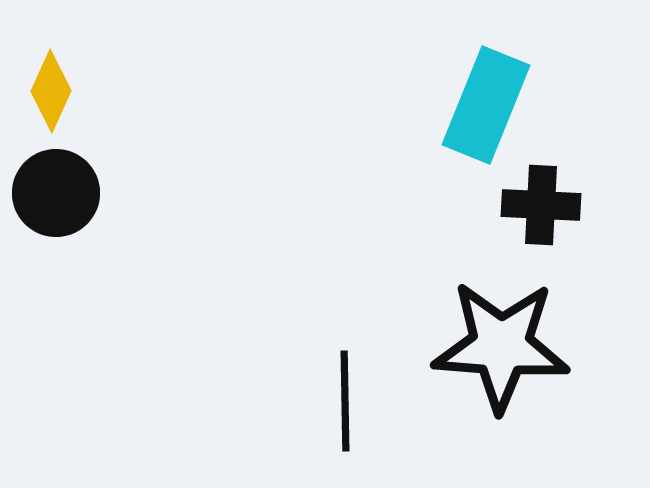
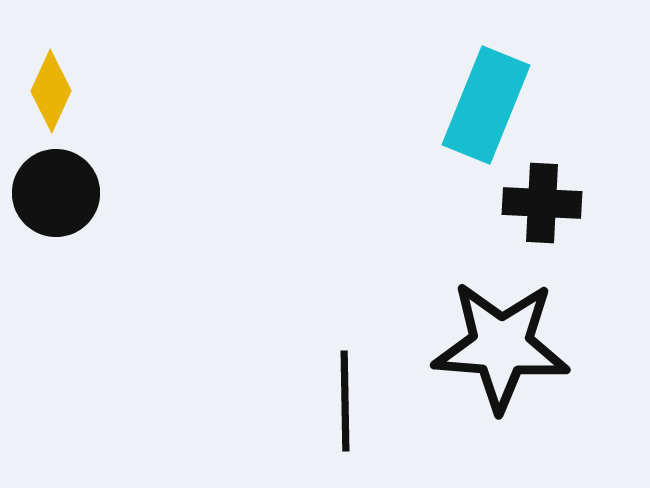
black cross: moved 1 px right, 2 px up
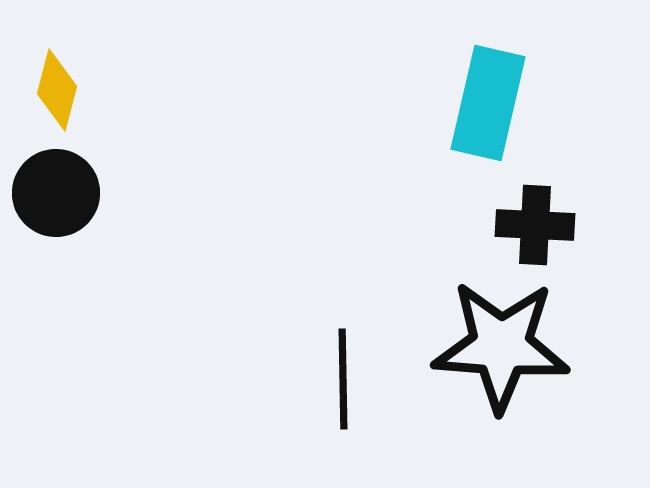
yellow diamond: moved 6 px right, 1 px up; rotated 10 degrees counterclockwise
cyan rectangle: moved 2 px right, 2 px up; rotated 9 degrees counterclockwise
black cross: moved 7 px left, 22 px down
black line: moved 2 px left, 22 px up
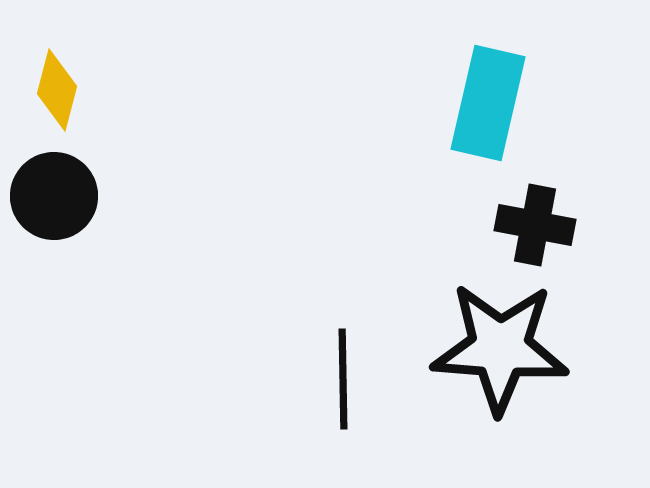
black circle: moved 2 px left, 3 px down
black cross: rotated 8 degrees clockwise
black star: moved 1 px left, 2 px down
